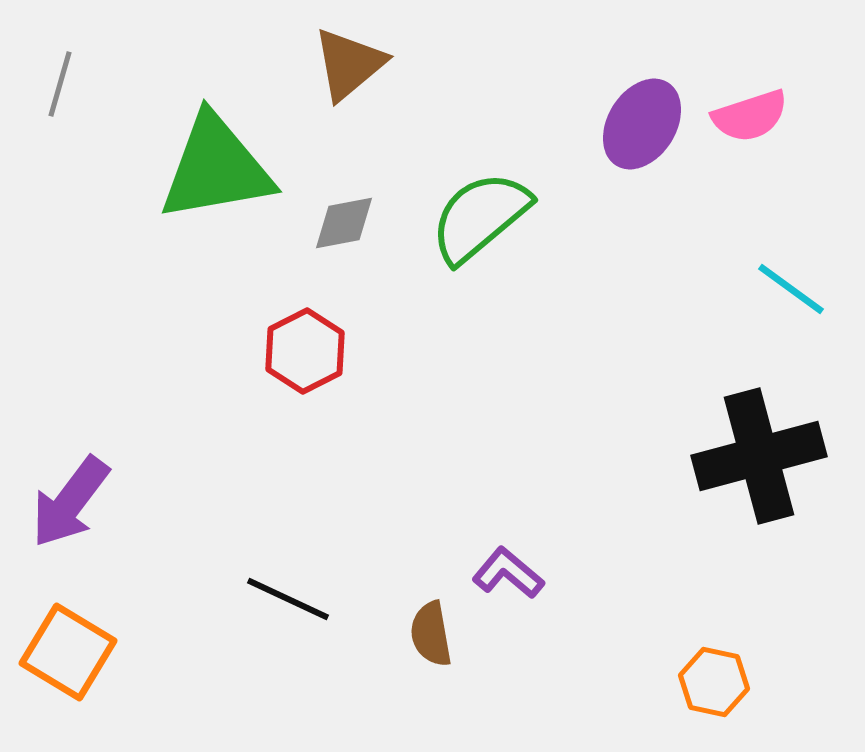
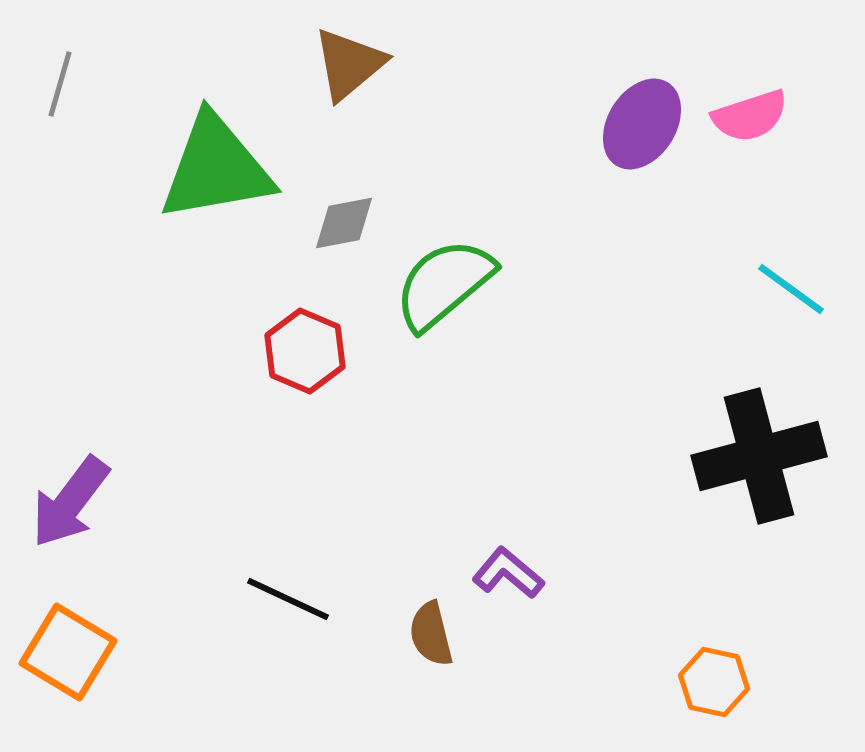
green semicircle: moved 36 px left, 67 px down
red hexagon: rotated 10 degrees counterclockwise
brown semicircle: rotated 4 degrees counterclockwise
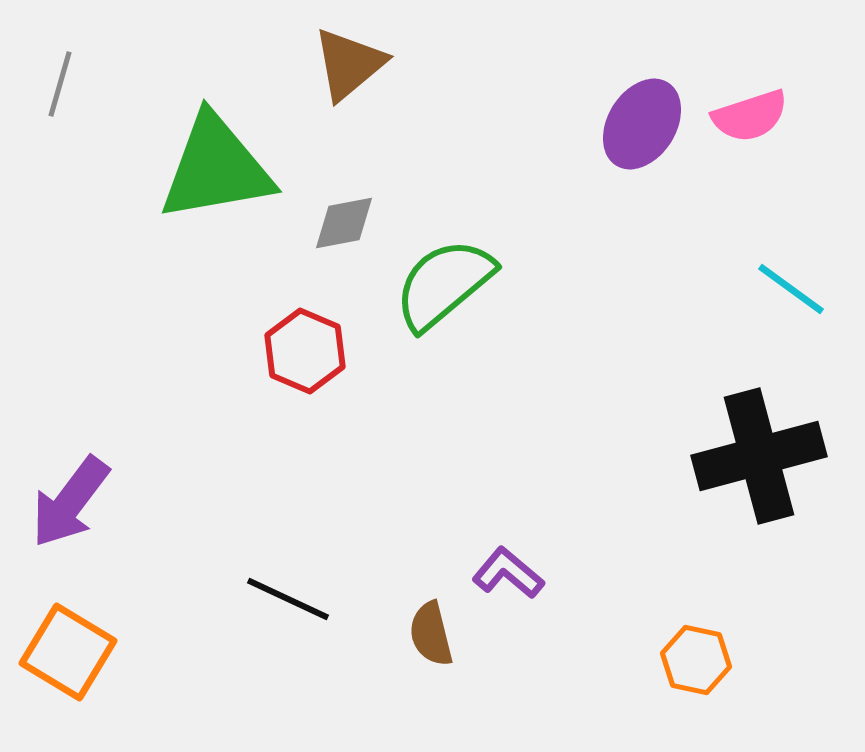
orange hexagon: moved 18 px left, 22 px up
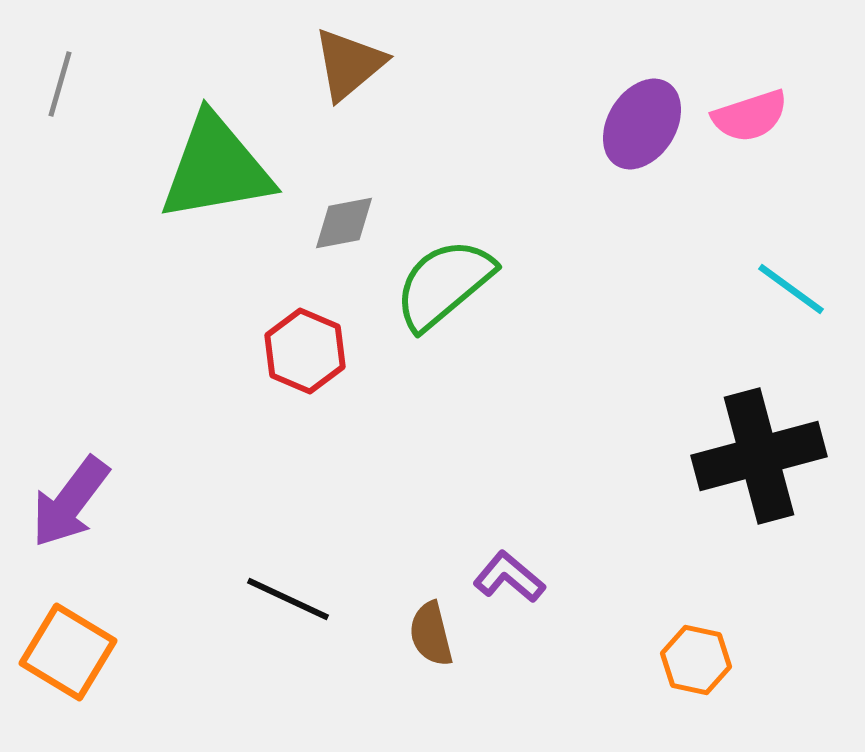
purple L-shape: moved 1 px right, 4 px down
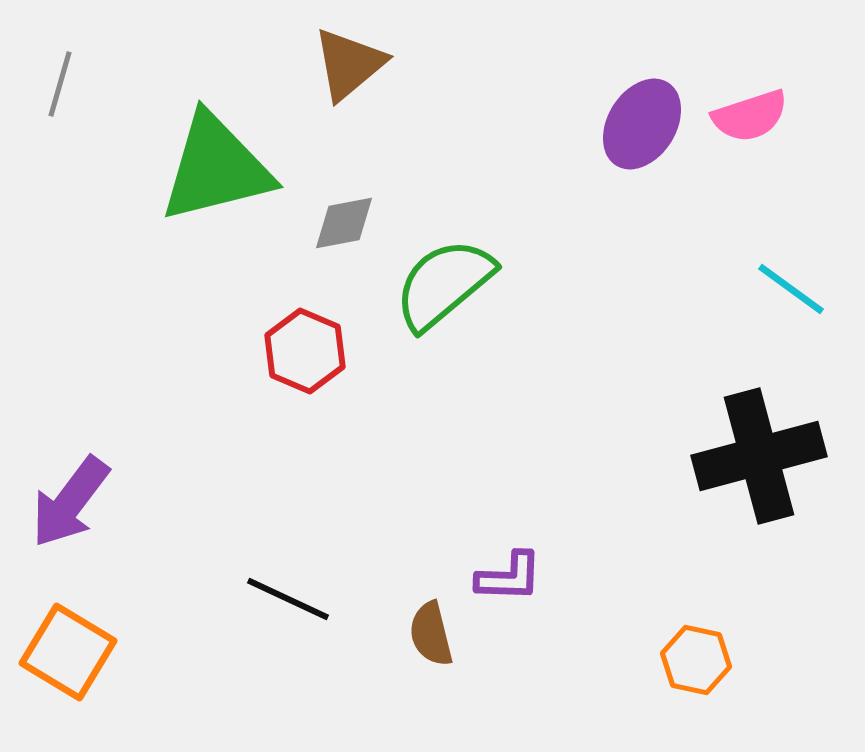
green triangle: rotated 4 degrees counterclockwise
purple L-shape: rotated 142 degrees clockwise
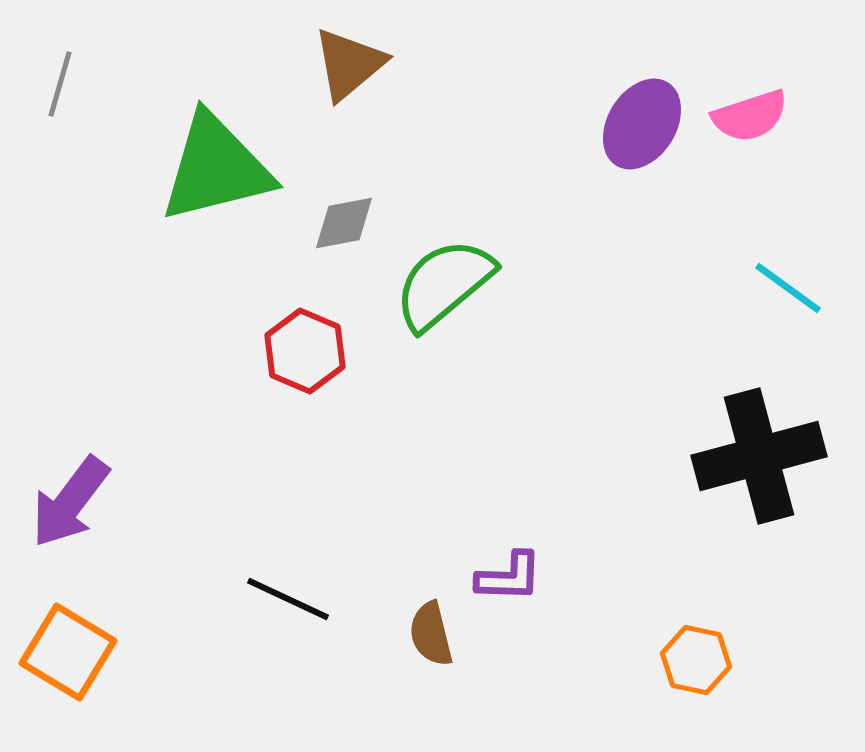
cyan line: moved 3 px left, 1 px up
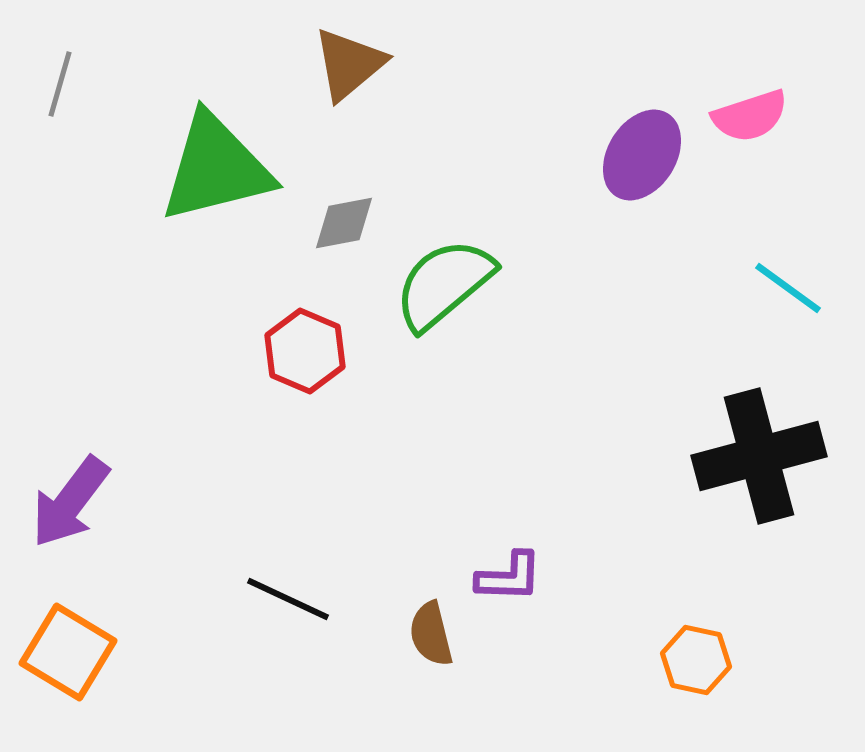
purple ellipse: moved 31 px down
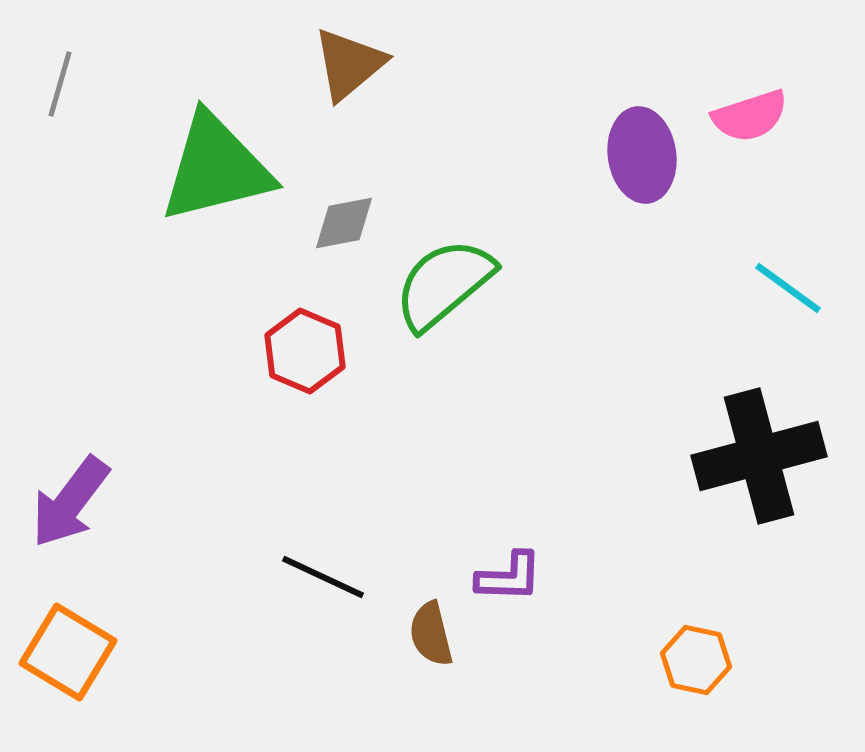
purple ellipse: rotated 40 degrees counterclockwise
black line: moved 35 px right, 22 px up
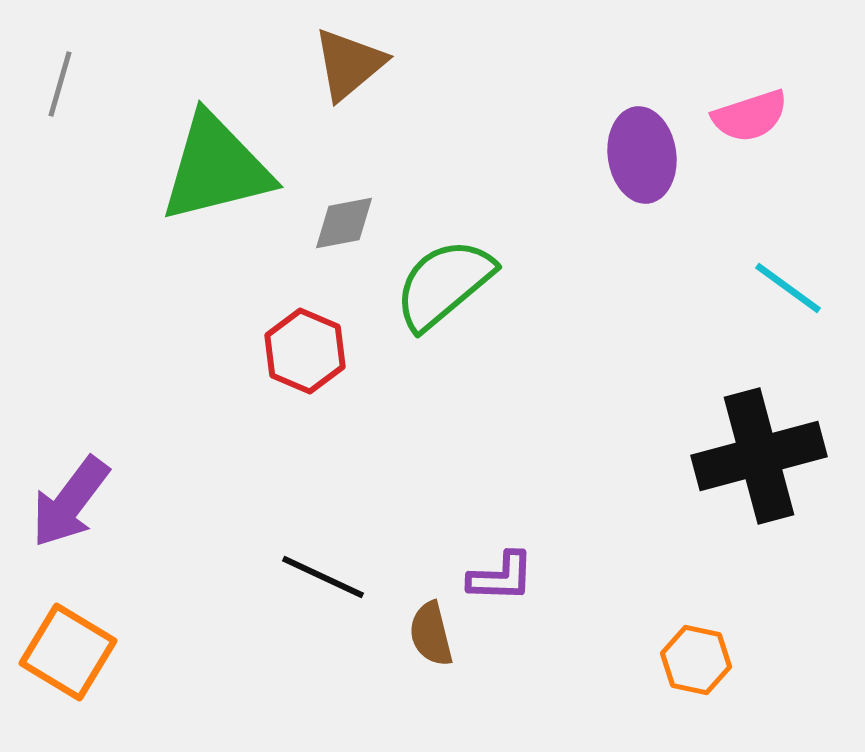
purple L-shape: moved 8 px left
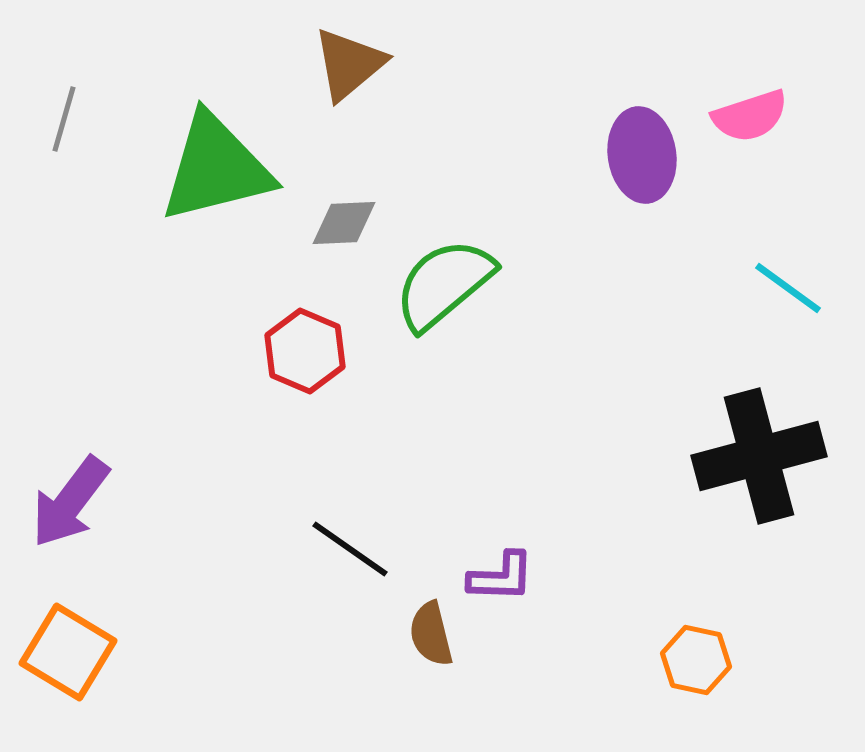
gray line: moved 4 px right, 35 px down
gray diamond: rotated 8 degrees clockwise
black line: moved 27 px right, 28 px up; rotated 10 degrees clockwise
